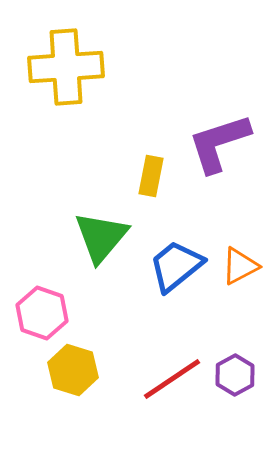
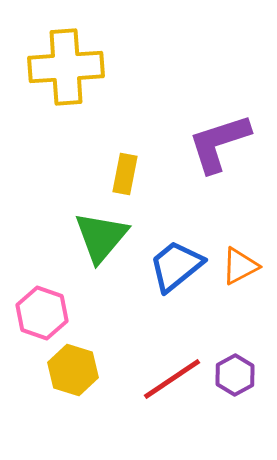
yellow rectangle: moved 26 px left, 2 px up
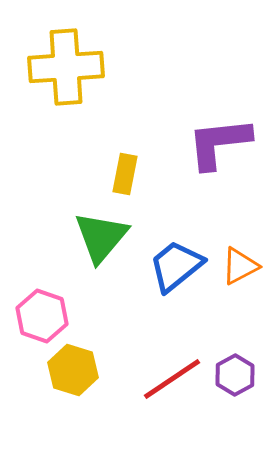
purple L-shape: rotated 12 degrees clockwise
pink hexagon: moved 3 px down
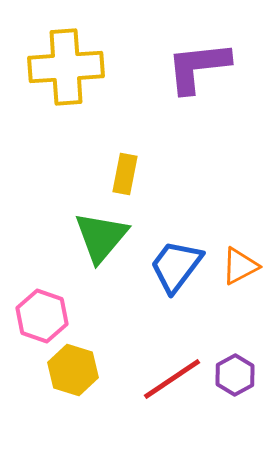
purple L-shape: moved 21 px left, 76 px up
blue trapezoid: rotated 14 degrees counterclockwise
